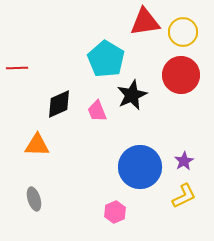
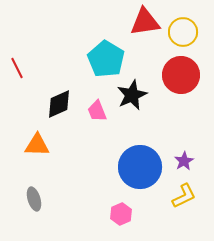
red line: rotated 65 degrees clockwise
pink hexagon: moved 6 px right, 2 px down
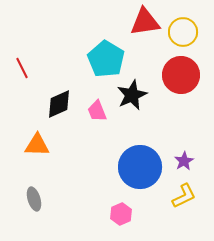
red line: moved 5 px right
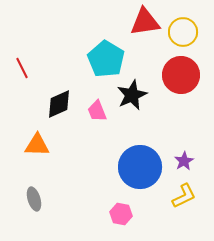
pink hexagon: rotated 25 degrees counterclockwise
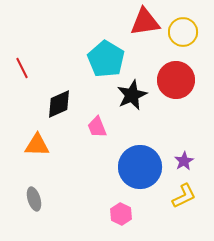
red circle: moved 5 px left, 5 px down
pink trapezoid: moved 16 px down
pink hexagon: rotated 15 degrees clockwise
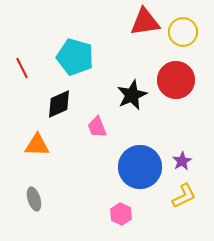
cyan pentagon: moved 31 px left, 2 px up; rotated 15 degrees counterclockwise
purple star: moved 2 px left
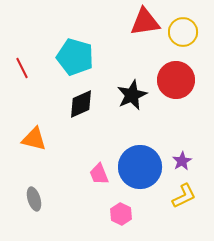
black diamond: moved 22 px right
pink trapezoid: moved 2 px right, 47 px down
orange triangle: moved 3 px left, 6 px up; rotated 12 degrees clockwise
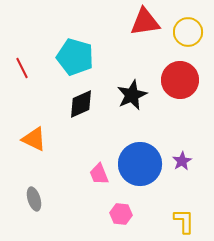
yellow circle: moved 5 px right
red circle: moved 4 px right
orange triangle: rotated 12 degrees clockwise
blue circle: moved 3 px up
yellow L-shape: moved 25 px down; rotated 64 degrees counterclockwise
pink hexagon: rotated 20 degrees counterclockwise
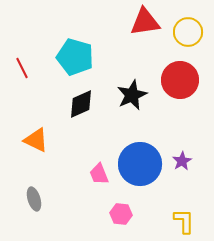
orange triangle: moved 2 px right, 1 px down
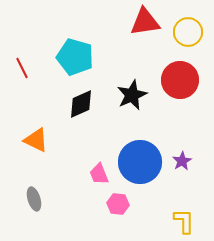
blue circle: moved 2 px up
pink hexagon: moved 3 px left, 10 px up
